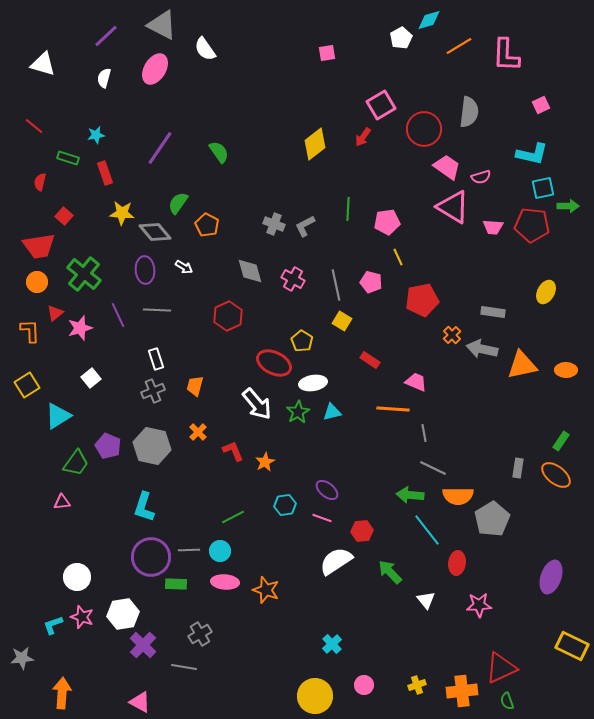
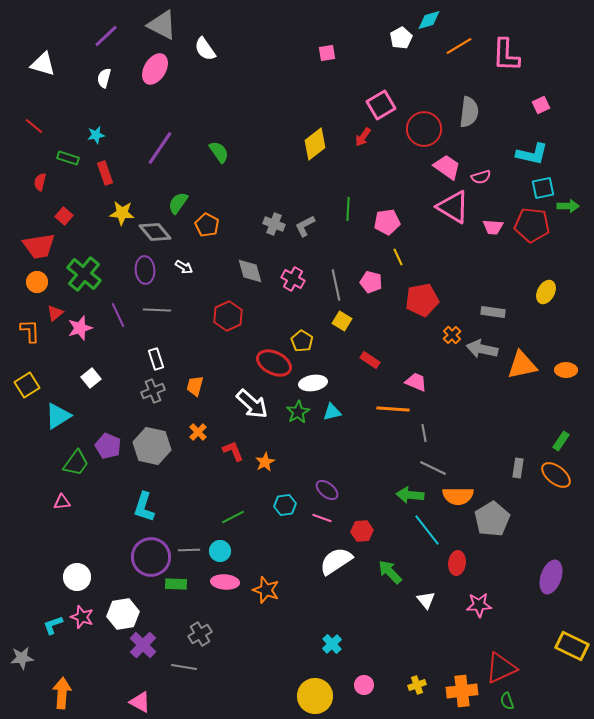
white arrow at (257, 404): moved 5 px left; rotated 8 degrees counterclockwise
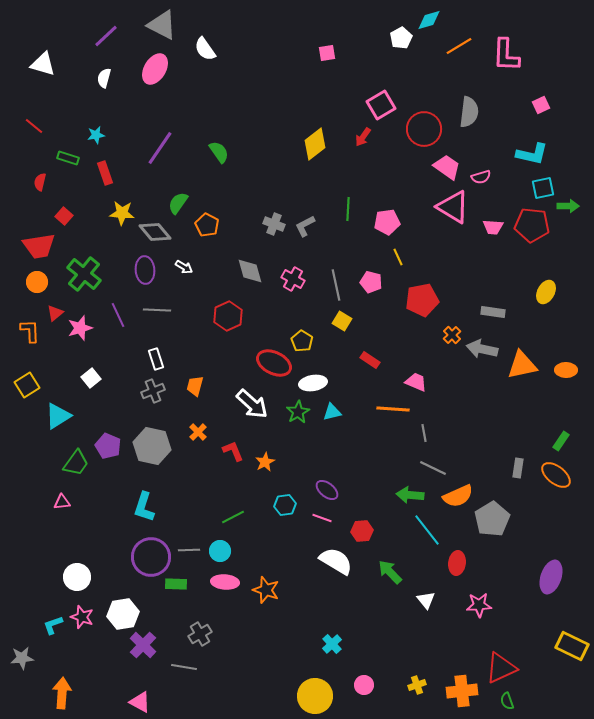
orange semicircle at (458, 496): rotated 24 degrees counterclockwise
white semicircle at (336, 561): rotated 64 degrees clockwise
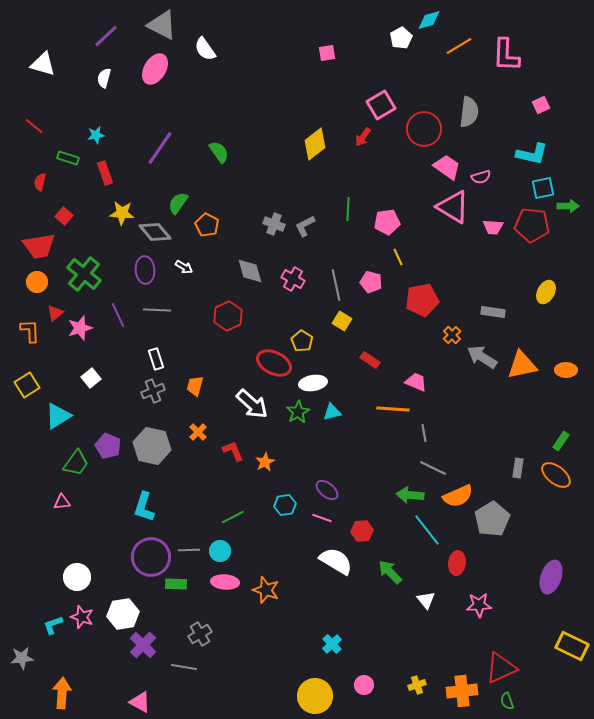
gray arrow at (482, 349): moved 8 px down; rotated 20 degrees clockwise
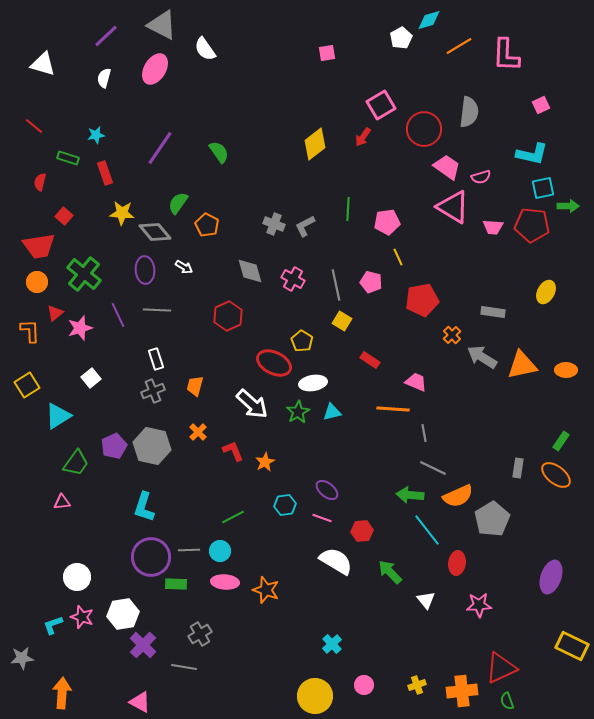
purple pentagon at (108, 446): moved 6 px right; rotated 25 degrees clockwise
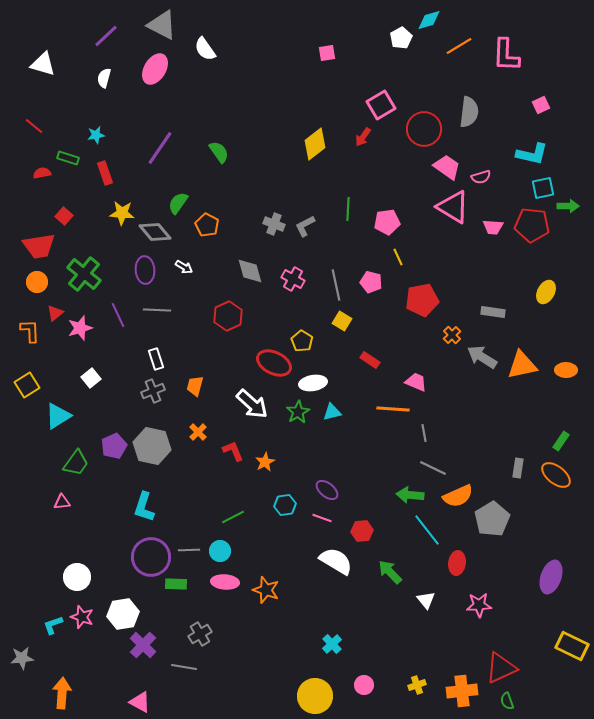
red semicircle at (40, 182): moved 2 px right, 9 px up; rotated 66 degrees clockwise
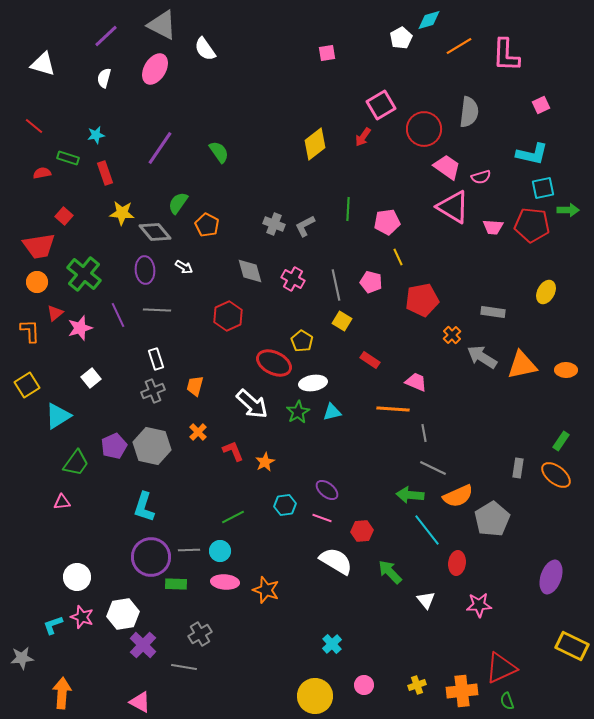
green arrow at (568, 206): moved 4 px down
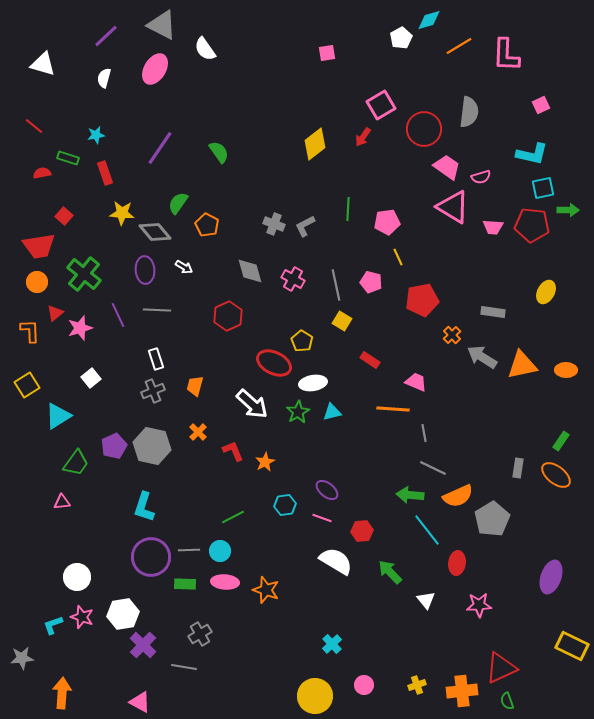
green rectangle at (176, 584): moved 9 px right
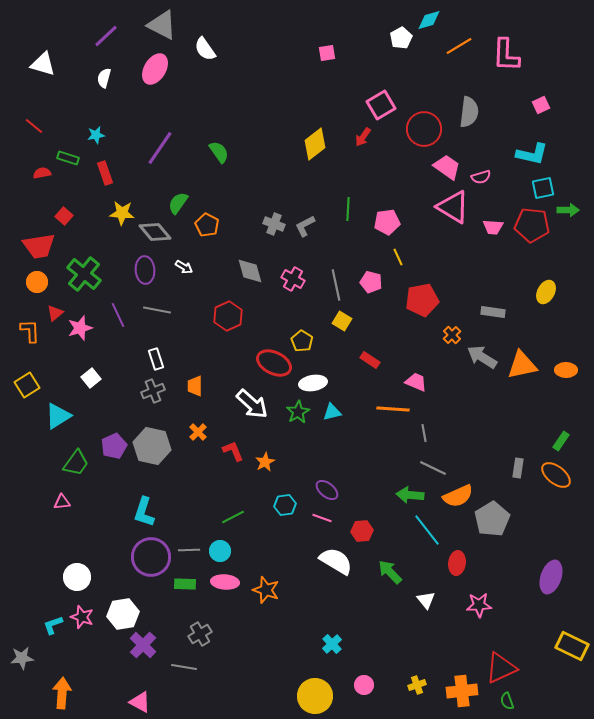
gray line at (157, 310): rotated 8 degrees clockwise
orange trapezoid at (195, 386): rotated 15 degrees counterclockwise
cyan L-shape at (144, 507): moved 5 px down
